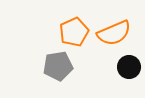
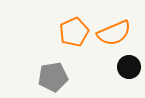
gray pentagon: moved 5 px left, 11 px down
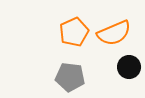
gray pentagon: moved 17 px right; rotated 16 degrees clockwise
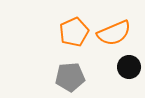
gray pentagon: rotated 12 degrees counterclockwise
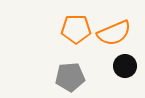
orange pentagon: moved 2 px right, 3 px up; rotated 24 degrees clockwise
black circle: moved 4 px left, 1 px up
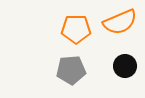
orange semicircle: moved 6 px right, 11 px up
gray pentagon: moved 1 px right, 7 px up
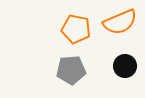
orange pentagon: rotated 12 degrees clockwise
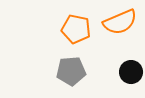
black circle: moved 6 px right, 6 px down
gray pentagon: moved 1 px down
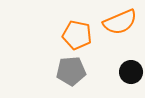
orange pentagon: moved 1 px right, 6 px down
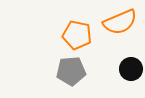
black circle: moved 3 px up
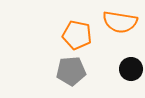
orange semicircle: rotated 32 degrees clockwise
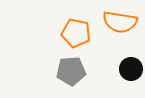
orange pentagon: moved 1 px left, 2 px up
